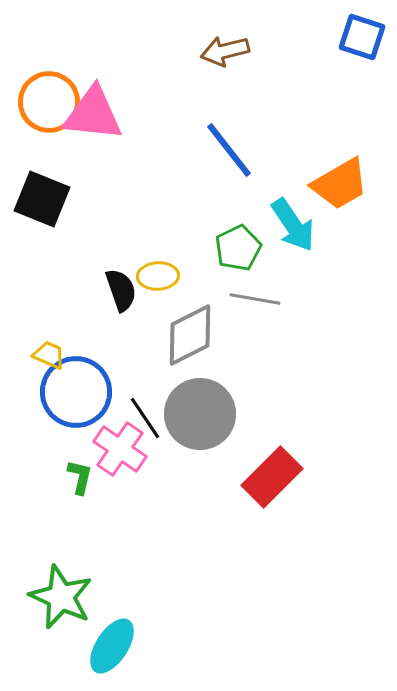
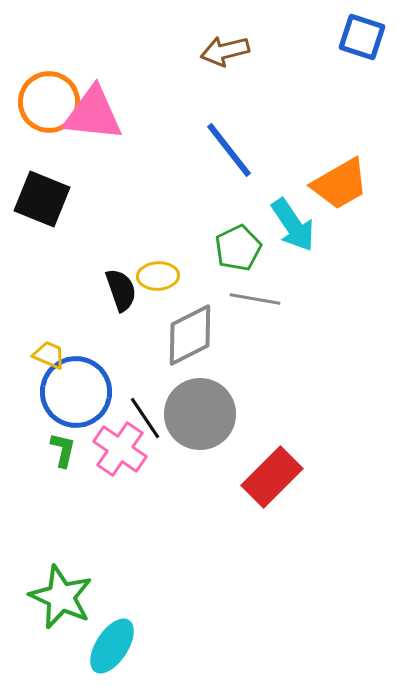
green L-shape: moved 17 px left, 27 px up
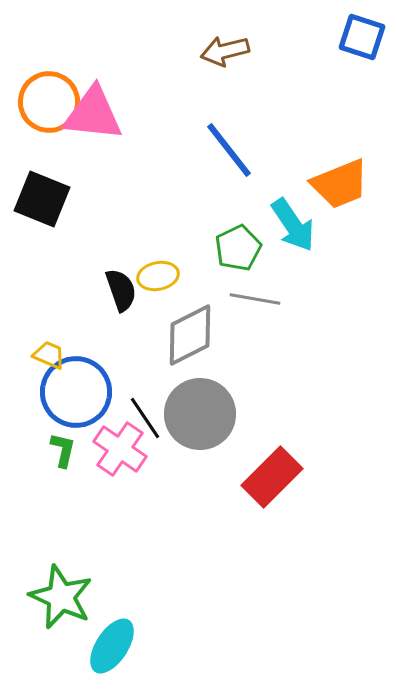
orange trapezoid: rotated 8 degrees clockwise
yellow ellipse: rotated 9 degrees counterclockwise
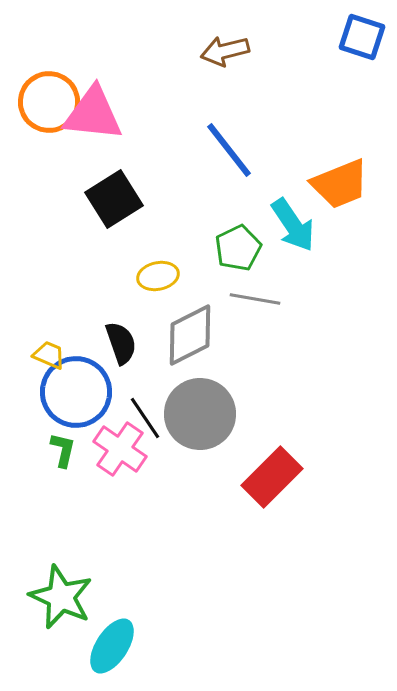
black square: moved 72 px right; rotated 36 degrees clockwise
black semicircle: moved 53 px down
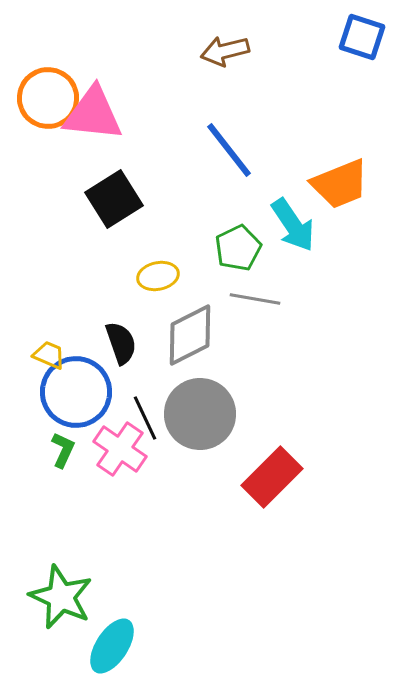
orange circle: moved 1 px left, 4 px up
black line: rotated 9 degrees clockwise
green L-shape: rotated 12 degrees clockwise
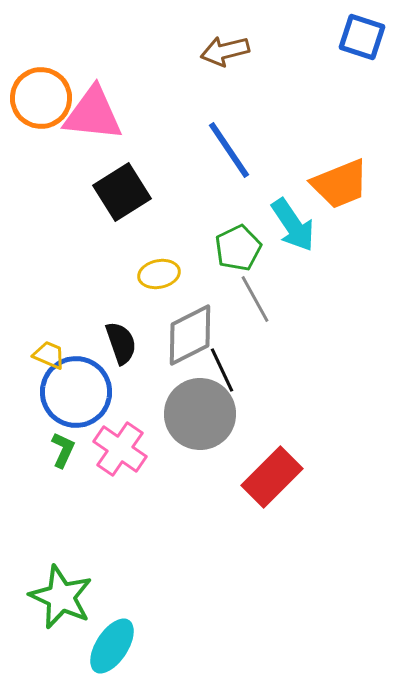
orange circle: moved 7 px left
blue line: rotated 4 degrees clockwise
black square: moved 8 px right, 7 px up
yellow ellipse: moved 1 px right, 2 px up
gray line: rotated 51 degrees clockwise
black line: moved 77 px right, 48 px up
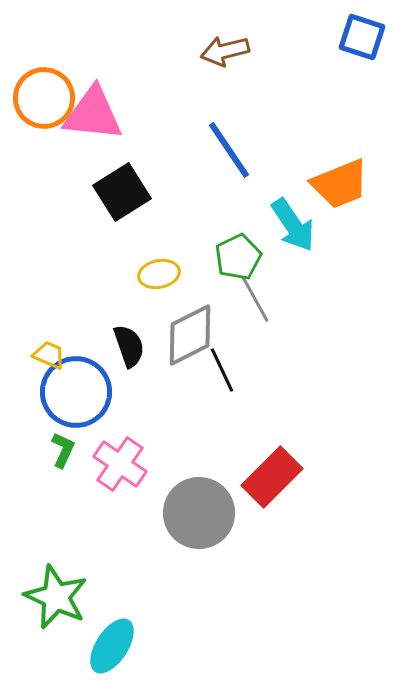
orange circle: moved 3 px right
green pentagon: moved 9 px down
black semicircle: moved 8 px right, 3 px down
gray circle: moved 1 px left, 99 px down
pink cross: moved 15 px down
green star: moved 5 px left
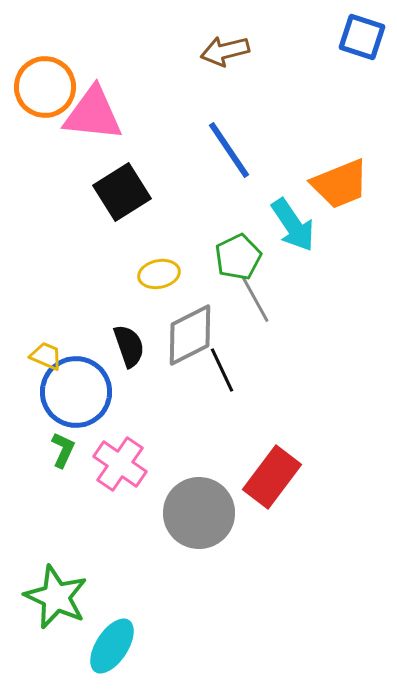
orange circle: moved 1 px right, 11 px up
yellow trapezoid: moved 3 px left, 1 px down
red rectangle: rotated 8 degrees counterclockwise
